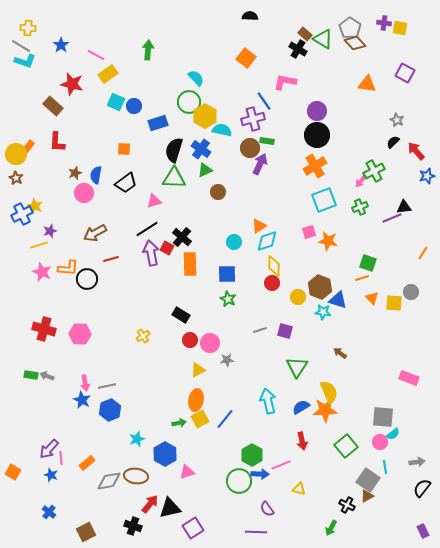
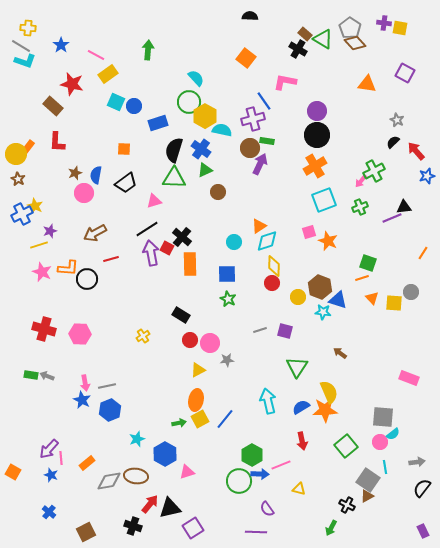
brown star at (16, 178): moved 2 px right, 1 px down
orange star at (328, 241): rotated 12 degrees clockwise
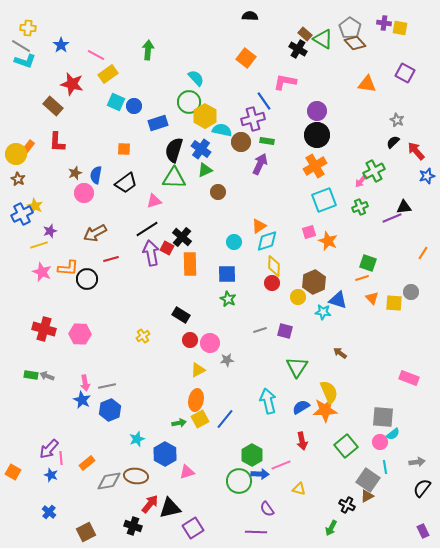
brown circle at (250, 148): moved 9 px left, 6 px up
brown hexagon at (320, 287): moved 6 px left, 5 px up; rotated 15 degrees clockwise
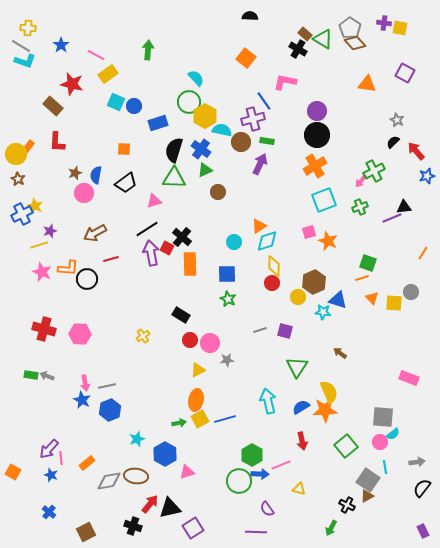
blue line at (225, 419): rotated 35 degrees clockwise
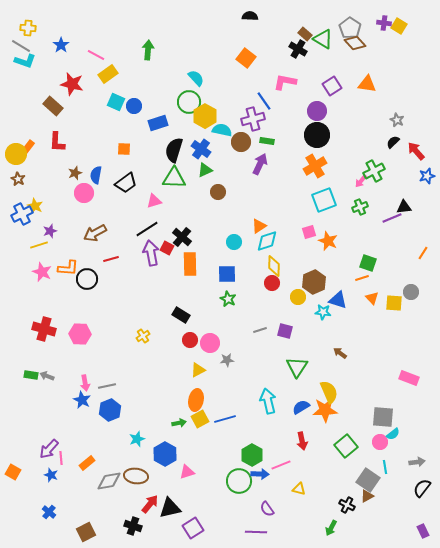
yellow square at (400, 28): moved 1 px left, 2 px up; rotated 21 degrees clockwise
purple square at (405, 73): moved 73 px left, 13 px down; rotated 30 degrees clockwise
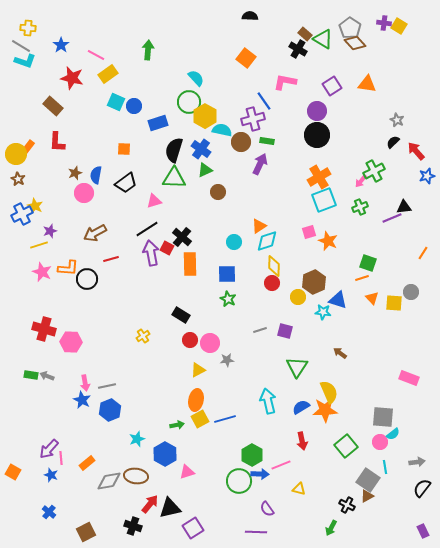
red star at (72, 84): moved 6 px up
orange cross at (315, 166): moved 4 px right, 11 px down
pink hexagon at (80, 334): moved 9 px left, 8 px down
green arrow at (179, 423): moved 2 px left, 2 px down
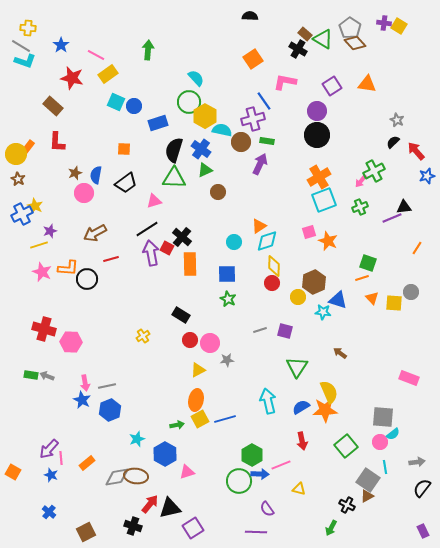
orange square at (246, 58): moved 7 px right, 1 px down; rotated 18 degrees clockwise
orange line at (423, 253): moved 6 px left, 5 px up
gray diamond at (109, 481): moved 8 px right, 4 px up
